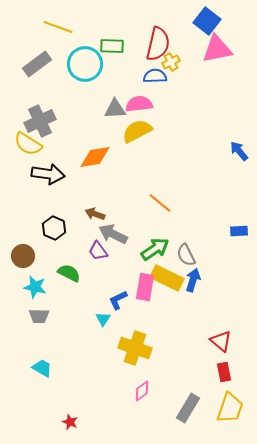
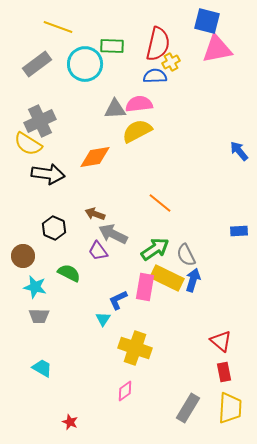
blue square at (207, 21): rotated 24 degrees counterclockwise
pink diamond at (142, 391): moved 17 px left
yellow trapezoid at (230, 408): rotated 16 degrees counterclockwise
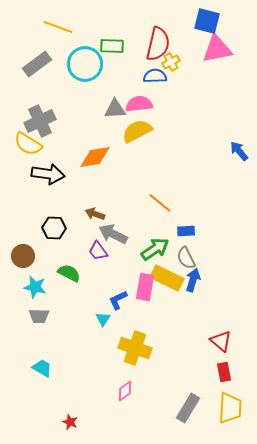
black hexagon at (54, 228): rotated 20 degrees counterclockwise
blue rectangle at (239, 231): moved 53 px left
gray semicircle at (186, 255): moved 3 px down
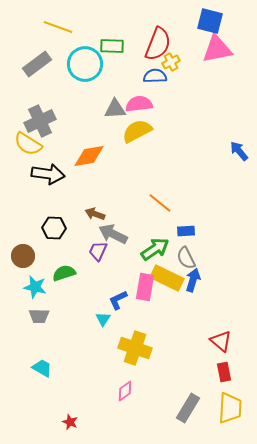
blue square at (207, 21): moved 3 px right
red semicircle at (158, 44): rotated 8 degrees clockwise
orange diamond at (95, 157): moved 6 px left, 1 px up
purple trapezoid at (98, 251): rotated 60 degrees clockwise
green semicircle at (69, 273): moved 5 px left; rotated 45 degrees counterclockwise
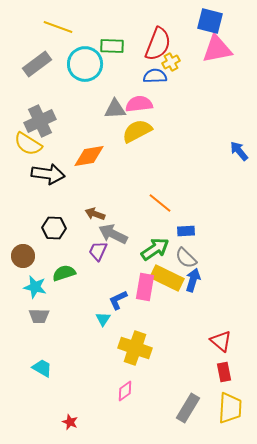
gray semicircle at (186, 258): rotated 20 degrees counterclockwise
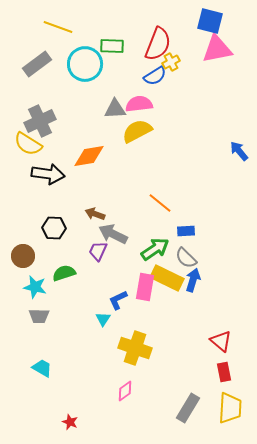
blue semicircle at (155, 76): rotated 150 degrees clockwise
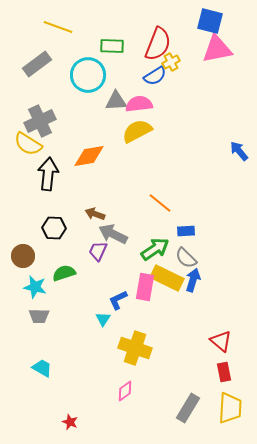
cyan circle at (85, 64): moved 3 px right, 11 px down
gray triangle at (115, 109): moved 1 px right, 8 px up
black arrow at (48, 174): rotated 92 degrees counterclockwise
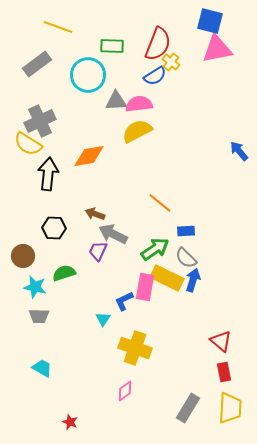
yellow cross at (171, 62): rotated 24 degrees counterclockwise
blue L-shape at (118, 300): moved 6 px right, 1 px down
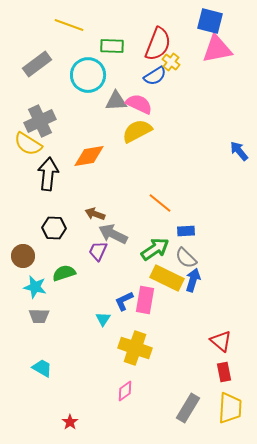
yellow line at (58, 27): moved 11 px right, 2 px up
pink semicircle at (139, 104): rotated 32 degrees clockwise
pink rectangle at (145, 287): moved 13 px down
red star at (70, 422): rotated 14 degrees clockwise
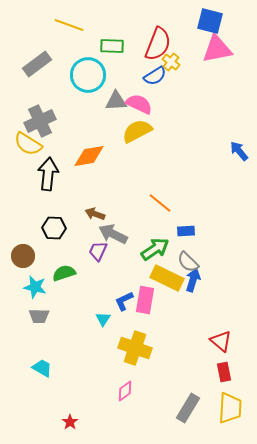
gray semicircle at (186, 258): moved 2 px right, 4 px down
